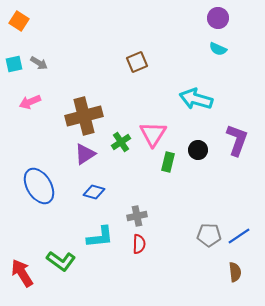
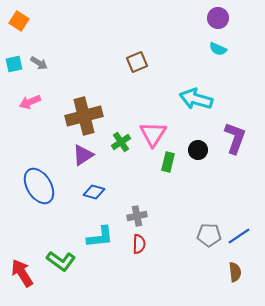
purple L-shape: moved 2 px left, 2 px up
purple triangle: moved 2 px left, 1 px down
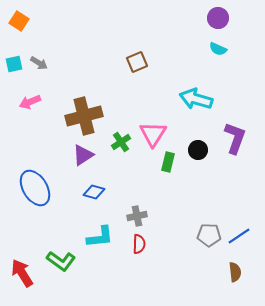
blue ellipse: moved 4 px left, 2 px down
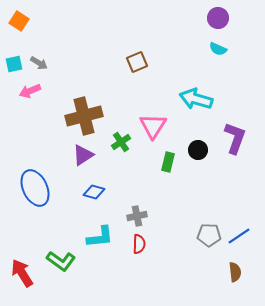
pink arrow: moved 11 px up
pink triangle: moved 8 px up
blue ellipse: rotated 6 degrees clockwise
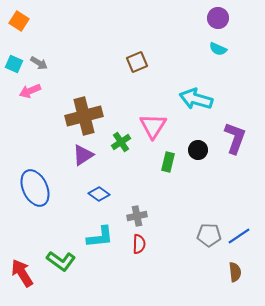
cyan square: rotated 36 degrees clockwise
blue diamond: moved 5 px right, 2 px down; rotated 20 degrees clockwise
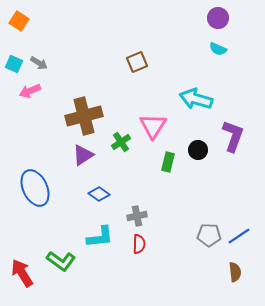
purple L-shape: moved 2 px left, 2 px up
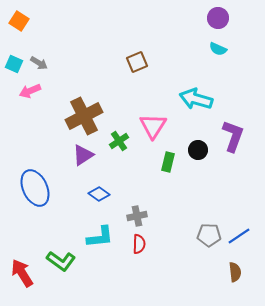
brown cross: rotated 12 degrees counterclockwise
green cross: moved 2 px left, 1 px up
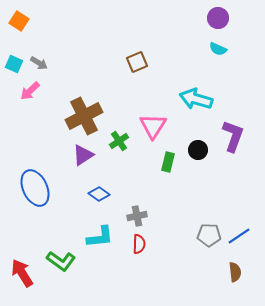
pink arrow: rotated 20 degrees counterclockwise
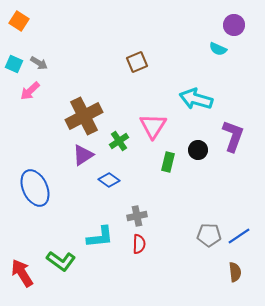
purple circle: moved 16 px right, 7 px down
blue diamond: moved 10 px right, 14 px up
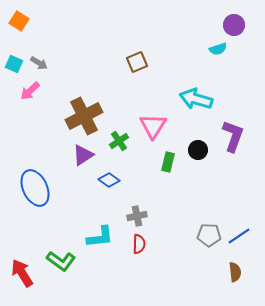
cyan semicircle: rotated 42 degrees counterclockwise
